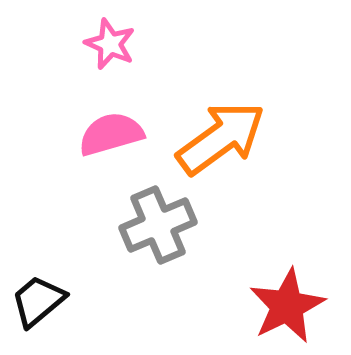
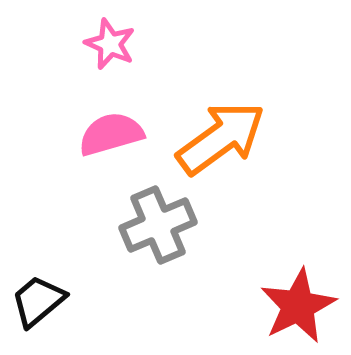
red star: moved 11 px right
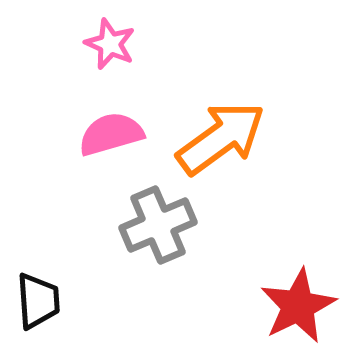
black trapezoid: rotated 126 degrees clockwise
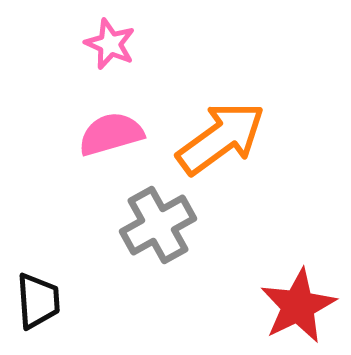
gray cross: rotated 6 degrees counterclockwise
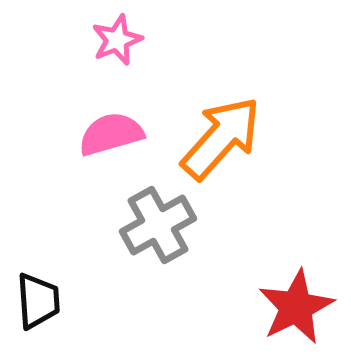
pink star: moved 7 px right, 4 px up; rotated 27 degrees clockwise
orange arrow: rotated 12 degrees counterclockwise
red star: moved 2 px left, 1 px down
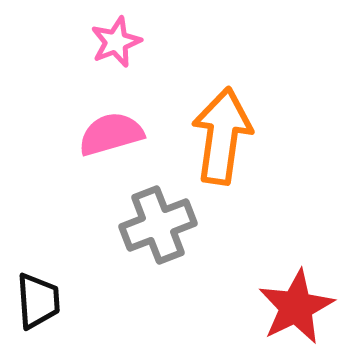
pink star: moved 1 px left, 2 px down
orange arrow: moved 1 px right, 2 px up; rotated 34 degrees counterclockwise
gray cross: rotated 8 degrees clockwise
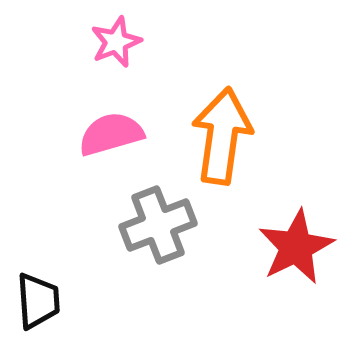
red star: moved 60 px up
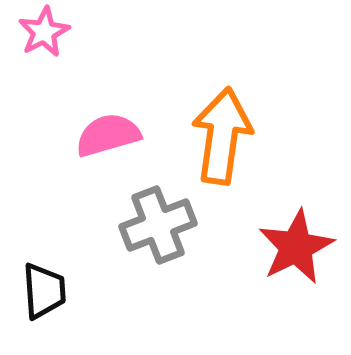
pink star: moved 72 px left, 10 px up; rotated 6 degrees counterclockwise
pink semicircle: moved 3 px left, 1 px down
black trapezoid: moved 6 px right, 10 px up
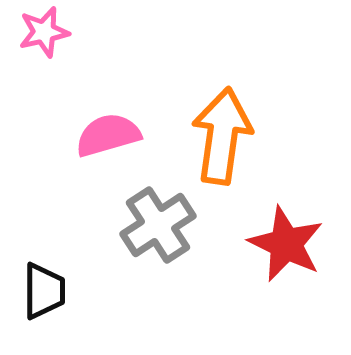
pink star: rotated 15 degrees clockwise
gray cross: rotated 12 degrees counterclockwise
red star: moved 10 px left, 3 px up; rotated 20 degrees counterclockwise
black trapezoid: rotated 4 degrees clockwise
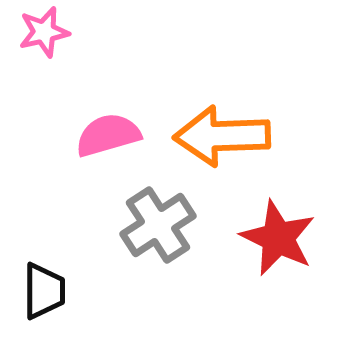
orange arrow: rotated 100 degrees counterclockwise
red star: moved 8 px left, 6 px up
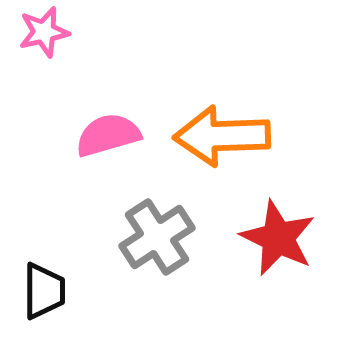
gray cross: moved 1 px left, 12 px down
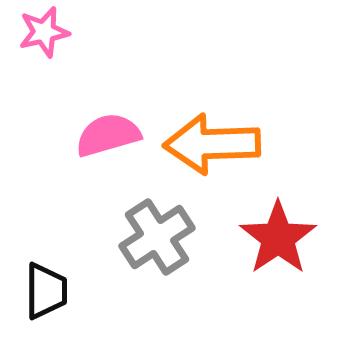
orange arrow: moved 10 px left, 8 px down
red star: rotated 12 degrees clockwise
black trapezoid: moved 2 px right
